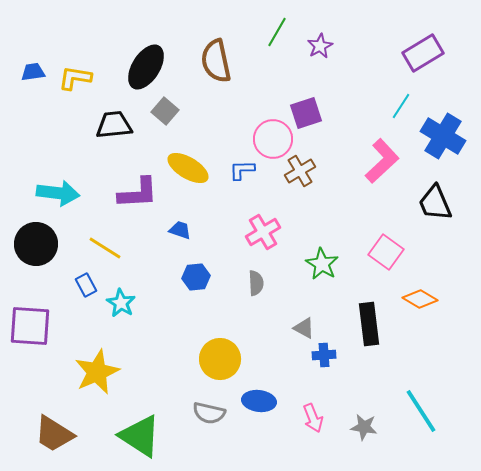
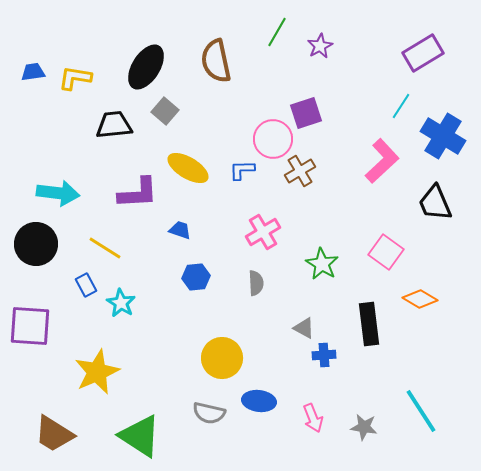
yellow circle at (220, 359): moved 2 px right, 1 px up
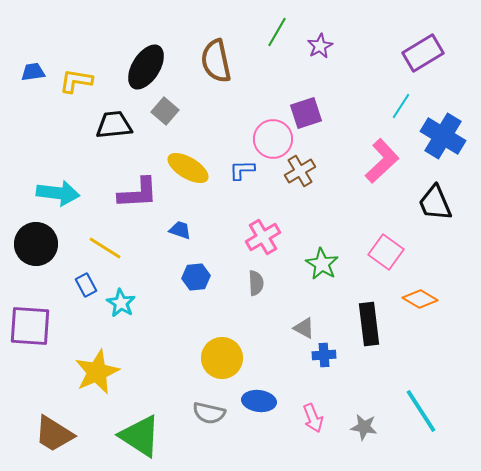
yellow L-shape at (75, 78): moved 1 px right, 3 px down
pink cross at (263, 232): moved 5 px down
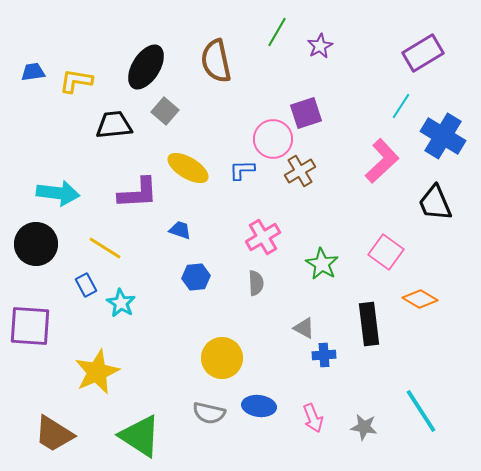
blue ellipse at (259, 401): moved 5 px down
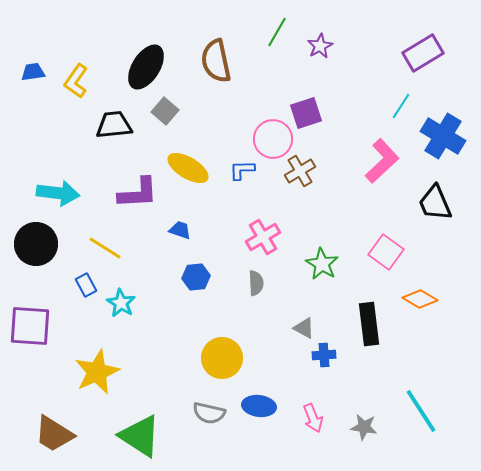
yellow L-shape at (76, 81): rotated 64 degrees counterclockwise
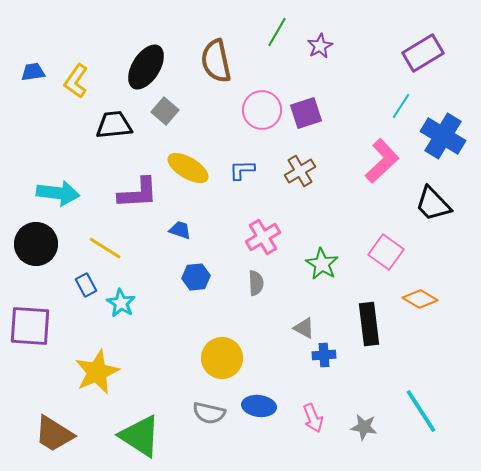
pink circle at (273, 139): moved 11 px left, 29 px up
black trapezoid at (435, 203): moved 2 px left, 1 px down; rotated 21 degrees counterclockwise
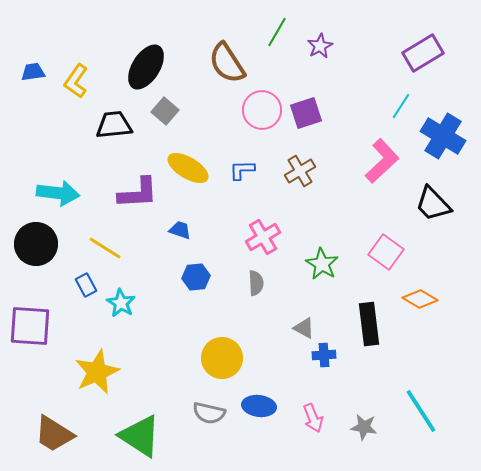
brown semicircle at (216, 61): moved 11 px right, 2 px down; rotated 21 degrees counterclockwise
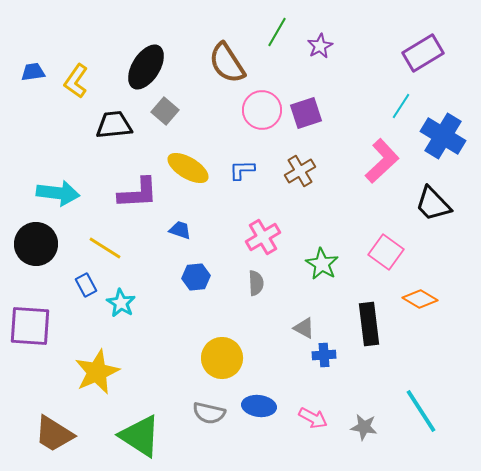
pink arrow at (313, 418): rotated 40 degrees counterclockwise
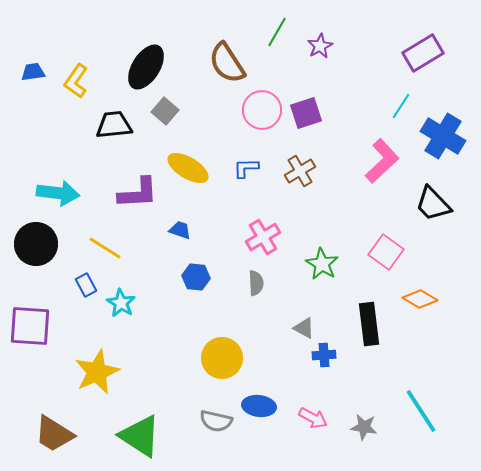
blue L-shape at (242, 170): moved 4 px right, 2 px up
blue hexagon at (196, 277): rotated 12 degrees clockwise
gray semicircle at (209, 413): moved 7 px right, 8 px down
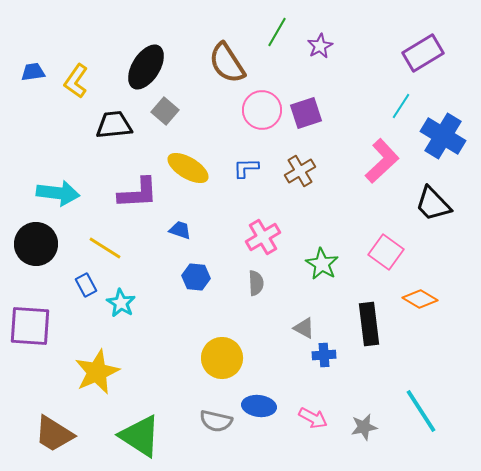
gray star at (364, 427): rotated 20 degrees counterclockwise
